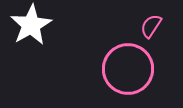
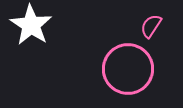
white star: rotated 9 degrees counterclockwise
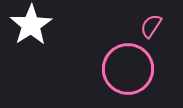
white star: rotated 6 degrees clockwise
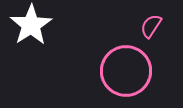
pink circle: moved 2 px left, 2 px down
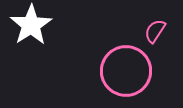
pink semicircle: moved 4 px right, 5 px down
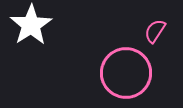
pink circle: moved 2 px down
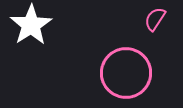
pink semicircle: moved 12 px up
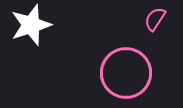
white star: rotated 15 degrees clockwise
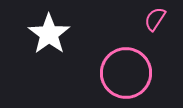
white star: moved 18 px right, 9 px down; rotated 18 degrees counterclockwise
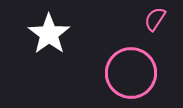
pink circle: moved 5 px right
